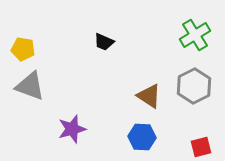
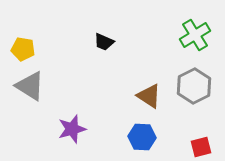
gray triangle: rotated 12 degrees clockwise
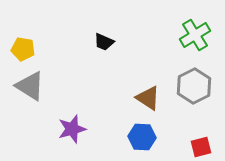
brown triangle: moved 1 px left, 2 px down
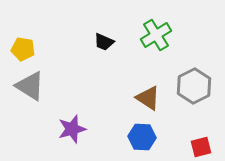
green cross: moved 39 px left
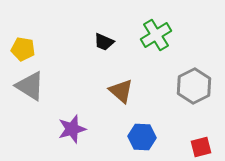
brown triangle: moved 27 px left, 7 px up; rotated 8 degrees clockwise
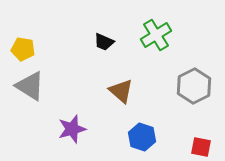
blue hexagon: rotated 16 degrees clockwise
red square: rotated 25 degrees clockwise
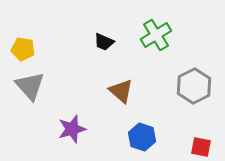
gray triangle: rotated 16 degrees clockwise
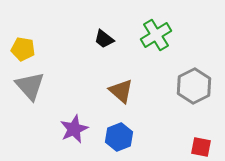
black trapezoid: moved 3 px up; rotated 15 degrees clockwise
purple star: moved 2 px right; rotated 8 degrees counterclockwise
blue hexagon: moved 23 px left; rotated 20 degrees clockwise
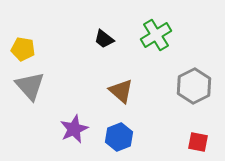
red square: moved 3 px left, 5 px up
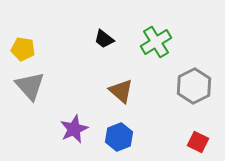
green cross: moved 7 px down
red square: rotated 15 degrees clockwise
